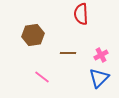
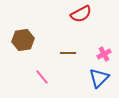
red semicircle: rotated 115 degrees counterclockwise
brown hexagon: moved 10 px left, 5 px down
pink cross: moved 3 px right, 1 px up
pink line: rotated 14 degrees clockwise
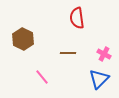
red semicircle: moved 4 px left, 4 px down; rotated 110 degrees clockwise
brown hexagon: moved 1 px up; rotated 25 degrees counterclockwise
pink cross: rotated 32 degrees counterclockwise
blue triangle: moved 1 px down
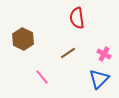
brown line: rotated 35 degrees counterclockwise
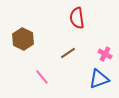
pink cross: moved 1 px right
blue triangle: rotated 25 degrees clockwise
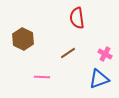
pink line: rotated 49 degrees counterclockwise
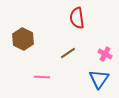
blue triangle: rotated 35 degrees counterclockwise
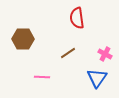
brown hexagon: rotated 25 degrees counterclockwise
blue triangle: moved 2 px left, 1 px up
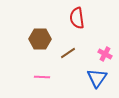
brown hexagon: moved 17 px right
